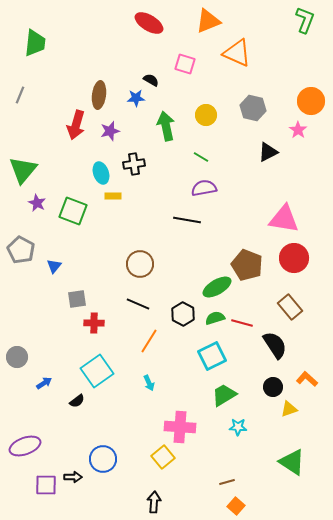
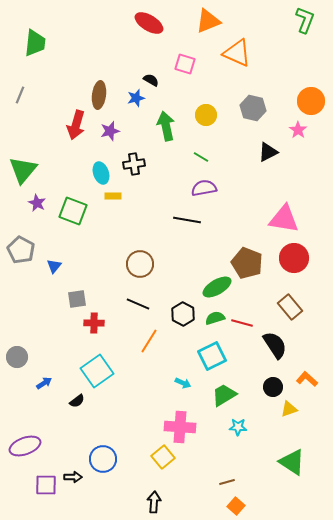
blue star at (136, 98): rotated 12 degrees counterclockwise
brown pentagon at (247, 265): moved 2 px up
cyan arrow at (149, 383): moved 34 px right; rotated 42 degrees counterclockwise
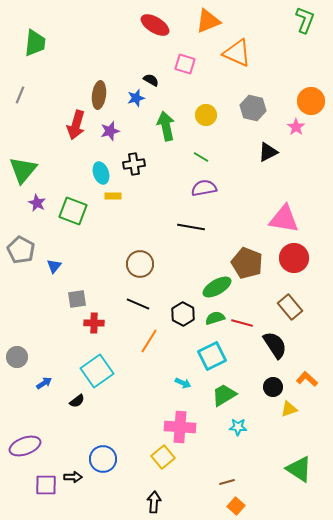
red ellipse at (149, 23): moved 6 px right, 2 px down
pink star at (298, 130): moved 2 px left, 3 px up
black line at (187, 220): moved 4 px right, 7 px down
green triangle at (292, 462): moved 7 px right, 7 px down
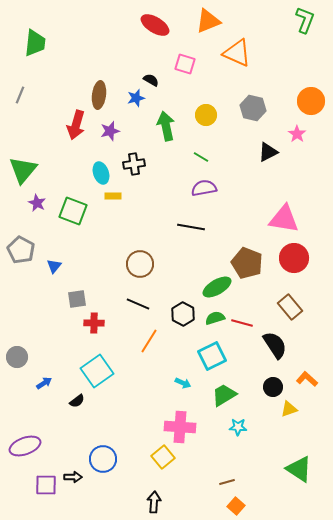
pink star at (296, 127): moved 1 px right, 7 px down
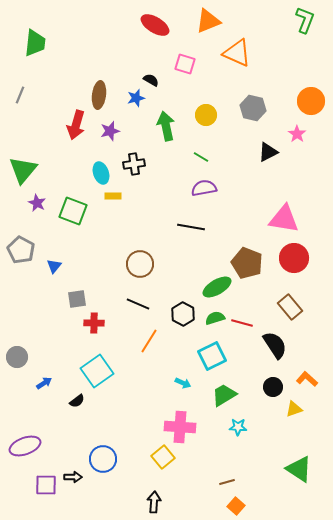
yellow triangle at (289, 409): moved 5 px right
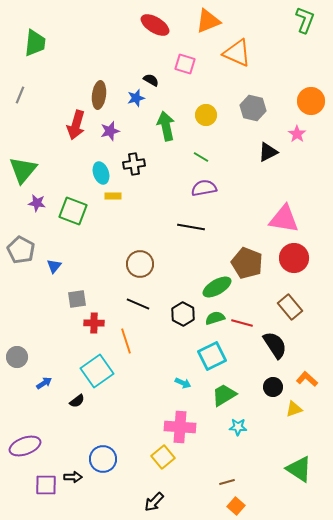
purple star at (37, 203): rotated 18 degrees counterclockwise
orange line at (149, 341): moved 23 px left; rotated 50 degrees counterclockwise
black arrow at (154, 502): rotated 140 degrees counterclockwise
